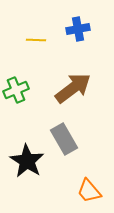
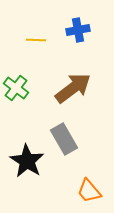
blue cross: moved 1 px down
green cross: moved 2 px up; rotated 30 degrees counterclockwise
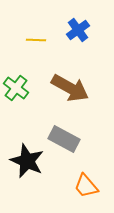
blue cross: rotated 25 degrees counterclockwise
brown arrow: moved 3 px left; rotated 66 degrees clockwise
gray rectangle: rotated 32 degrees counterclockwise
black star: rotated 8 degrees counterclockwise
orange trapezoid: moved 3 px left, 5 px up
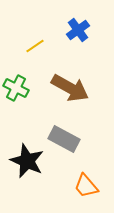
yellow line: moved 1 px left, 6 px down; rotated 36 degrees counterclockwise
green cross: rotated 10 degrees counterclockwise
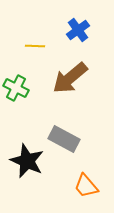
yellow line: rotated 36 degrees clockwise
brown arrow: moved 10 px up; rotated 111 degrees clockwise
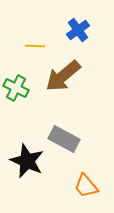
brown arrow: moved 7 px left, 2 px up
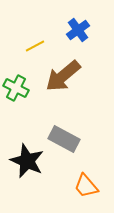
yellow line: rotated 30 degrees counterclockwise
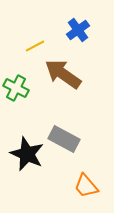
brown arrow: moved 2 px up; rotated 75 degrees clockwise
black star: moved 7 px up
